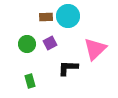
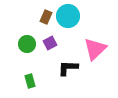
brown rectangle: rotated 64 degrees counterclockwise
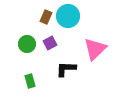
black L-shape: moved 2 px left, 1 px down
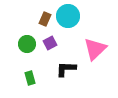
brown rectangle: moved 1 px left, 2 px down
green rectangle: moved 3 px up
